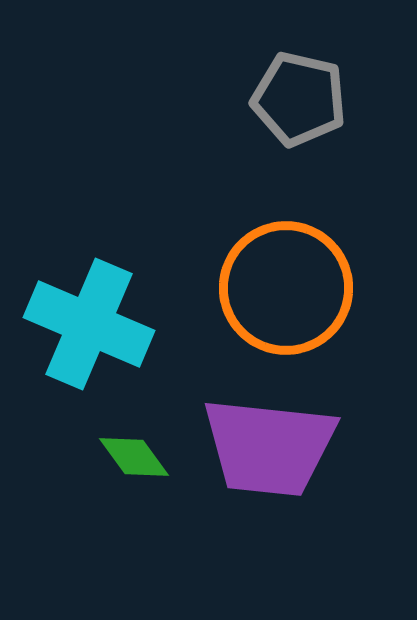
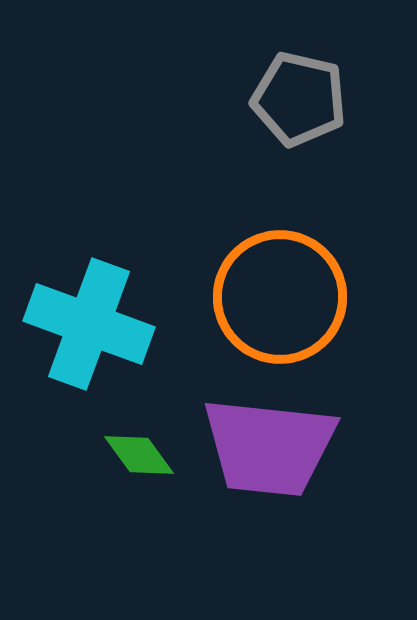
orange circle: moved 6 px left, 9 px down
cyan cross: rotated 3 degrees counterclockwise
green diamond: moved 5 px right, 2 px up
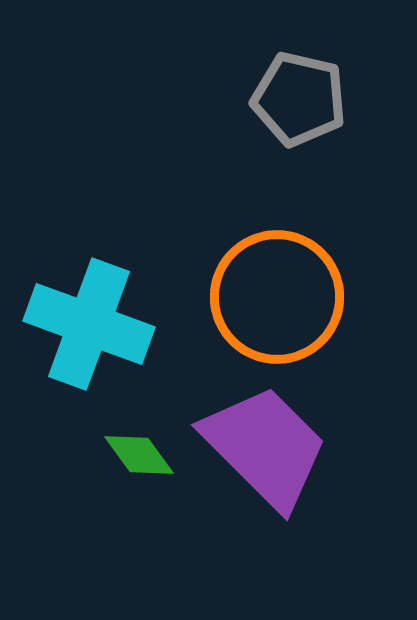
orange circle: moved 3 px left
purple trapezoid: moved 4 px left; rotated 141 degrees counterclockwise
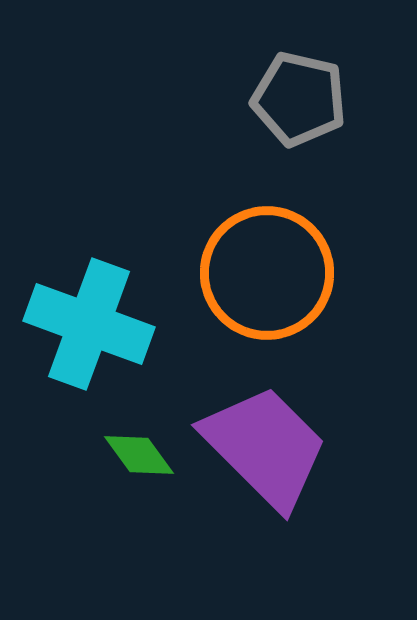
orange circle: moved 10 px left, 24 px up
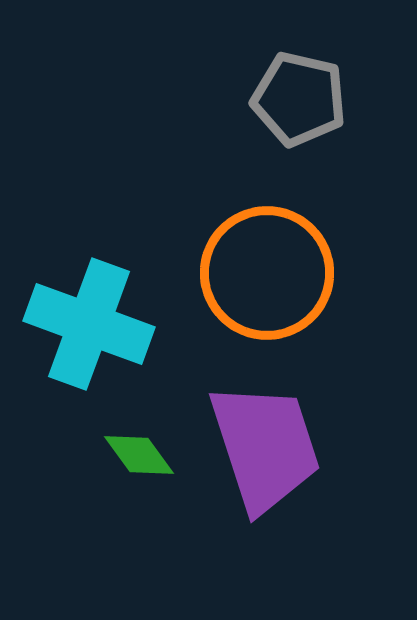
purple trapezoid: rotated 27 degrees clockwise
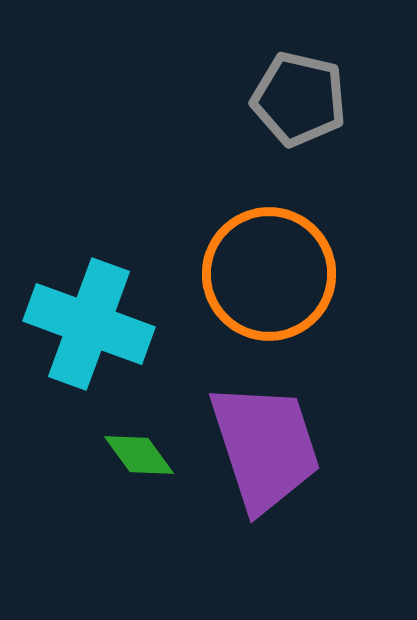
orange circle: moved 2 px right, 1 px down
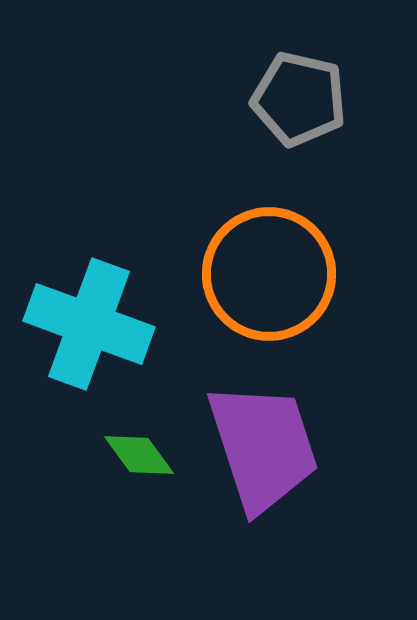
purple trapezoid: moved 2 px left
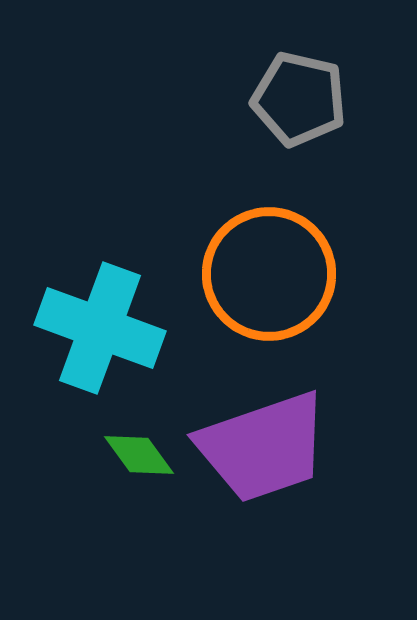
cyan cross: moved 11 px right, 4 px down
purple trapezoid: rotated 89 degrees clockwise
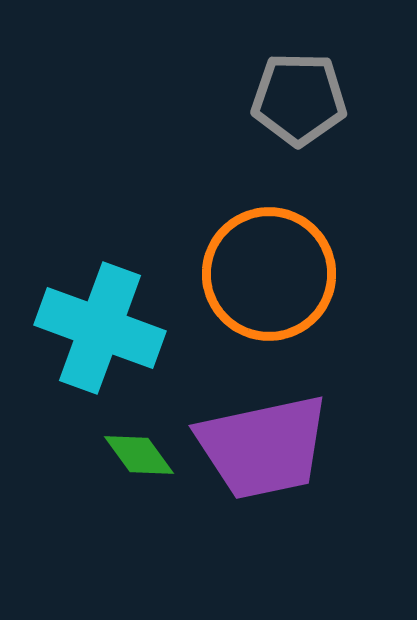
gray pentagon: rotated 12 degrees counterclockwise
purple trapezoid: rotated 7 degrees clockwise
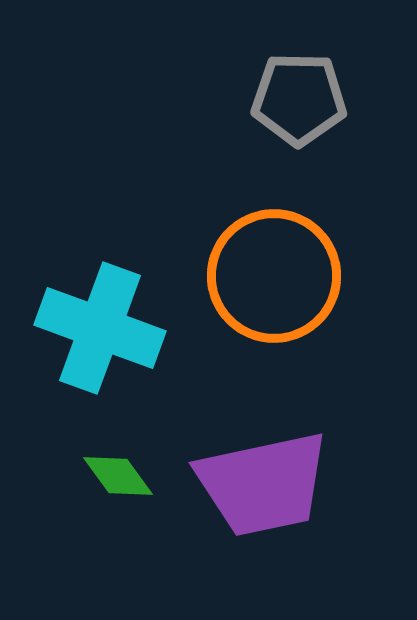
orange circle: moved 5 px right, 2 px down
purple trapezoid: moved 37 px down
green diamond: moved 21 px left, 21 px down
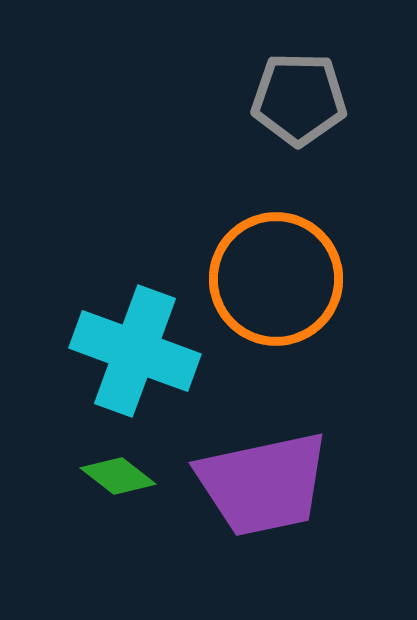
orange circle: moved 2 px right, 3 px down
cyan cross: moved 35 px right, 23 px down
green diamond: rotated 16 degrees counterclockwise
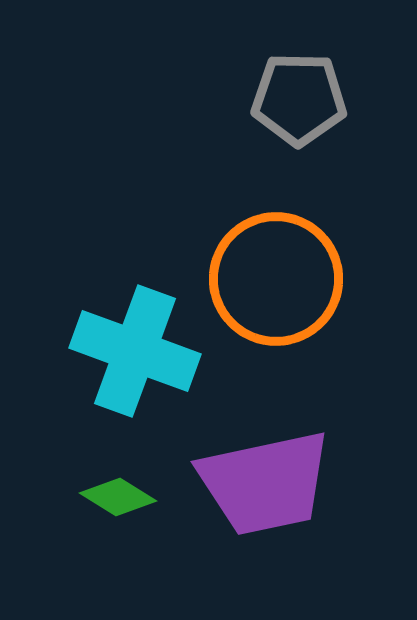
green diamond: moved 21 px down; rotated 6 degrees counterclockwise
purple trapezoid: moved 2 px right, 1 px up
